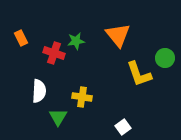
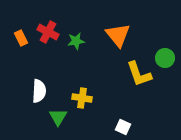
red cross: moved 6 px left, 21 px up; rotated 10 degrees clockwise
yellow cross: moved 1 px down
white square: rotated 28 degrees counterclockwise
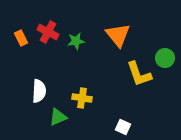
green triangle: rotated 36 degrees clockwise
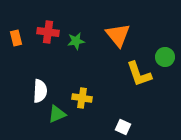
red cross: rotated 20 degrees counterclockwise
orange rectangle: moved 5 px left; rotated 14 degrees clockwise
green circle: moved 1 px up
white semicircle: moved 1 px right
green triangle: moved 1 px left, 3 px up
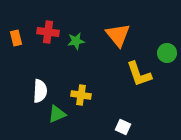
green circle: moved 2 px right, 4 px up
yellow cross: moved 1 px left, 3 px up
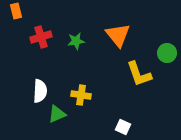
red cross: moved 7 px left, 5 px down; rotated 25 degrees counterclockwise
orange rectangle: moved 27 px up
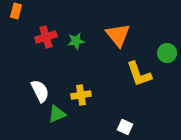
orange rectangle: rotated 28 degrees clockwise
red cross: moved 5 px right
white semicircle: rotated 30 degrees counterclockwise
yellow cross: rotated 18 degrees counterclockwise
white square: moved 2 px right
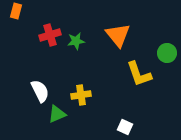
red cross: moved 4 px right, 2 px up
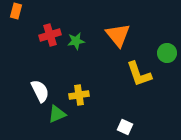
yellow cross: moved 2 px left
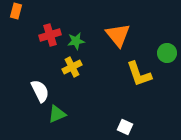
yellow cross: moved 7 px left, 28 px up; rotated 18 degrees counterclockwise
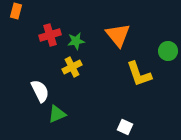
green circle: moved 1 px right, 2 px up
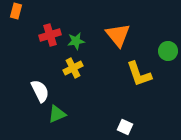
yellow cross: moved 1 px right, 1 px down
